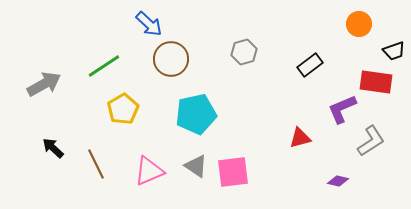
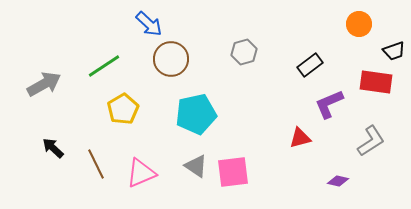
purple L-shape: moved 13 px left, 5 px up
pink triangle: moved 8 px left, 2 px down
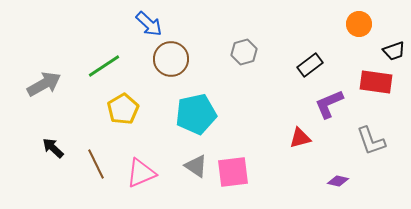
gray L-shape: rotated 104 degrees clockwise
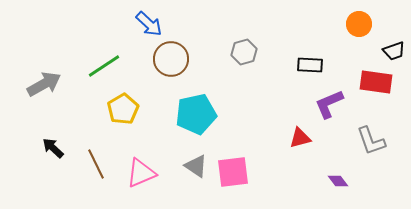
black rectangle: rotated 40 degrees clockwise
purple diamond: rotated 40 degrees clockwise
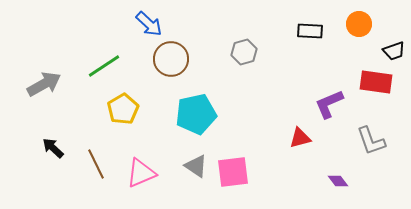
black rectangle: moved 34 px up
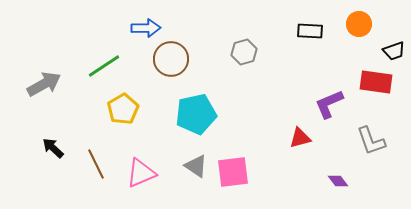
blue arrow: moved 3 px left, 4 px down; rotated 44 degrees counterclockwise
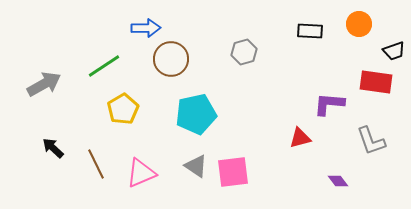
purple L-shape: rotated 28 degrees clockwise
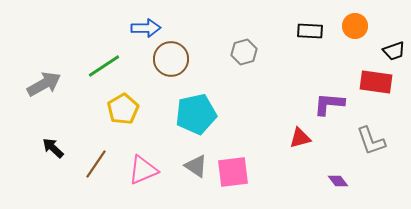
orange circle: moved 4 px left, 2 px down
brown line: rotated 60 degrees clockwise
pink triangle: moved 2 px right, 3 px up
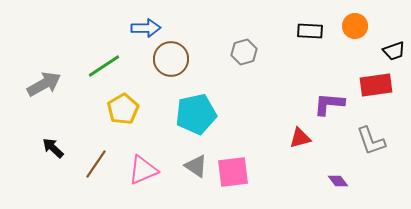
red rectangle: moved 3 px down; rotated 16 degrees counterclockwise
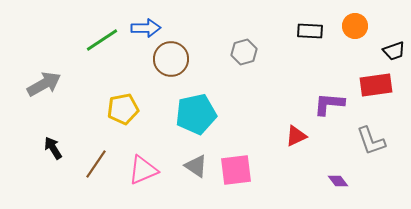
green line: moved 2 px left, 26 px up
yellow pentagon: rotated 20 degrees clockwise
red triangle: moved 4 px left, 2 px up; rotated 10 degrees counterclockwise
black arrow: rotated 15 degrees clockwise
pink square: moved 3 px right, 2 px up
